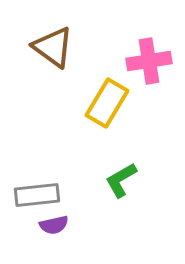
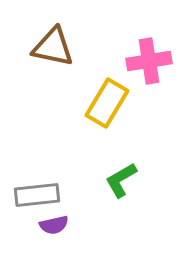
brown triangle: rotated 24 degrees counterclockwise
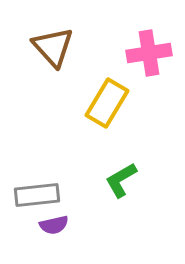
brown triangle: rotated 36 degrees clockwise
pink cross: moved 8 px up
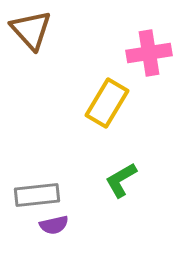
brown triangle: moved 22 px left, 17 px up
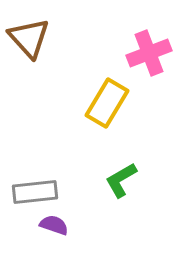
brown triangle: moved 2 px left, 8 px down
pink cross: rotated 12 degrees counterclockwise
gray rectangle: moved 2 px left, 3 px up
purple semicircle: rotated 148 degrees counterclockwise
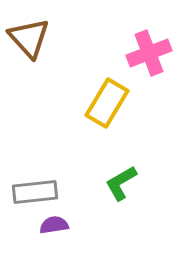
green L-shape: moved 3 px down
purple semicircle: rotated 28 degrees counterclockwise
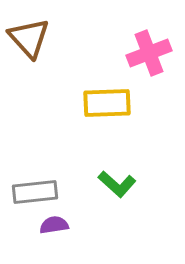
yellow rectangle: rotated 57 degrees clockwise
green L-shape: moved 4 px left, 1 px down; rotated 108 degrees counterclockwise
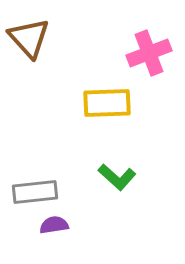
green L-shape: moved 7 px up
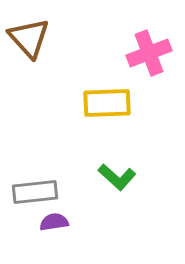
purple semicircle: moved 3 px up
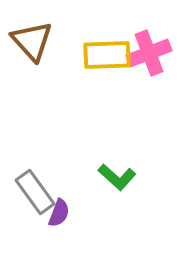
brown triangle: moved 3 px right, 3 px down
yellow rectangle: moved 48 px up
gray rectangle: rotated 60 degrees clockwise
purple semicircle: moved 5 px right, 9 px up; rotated 120 degrees clockwise
